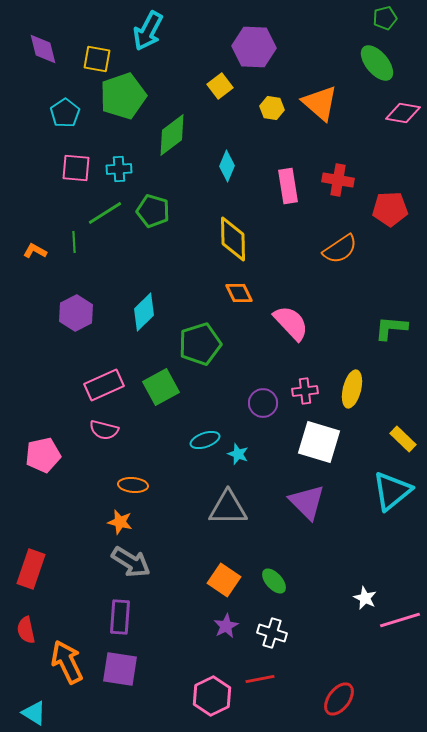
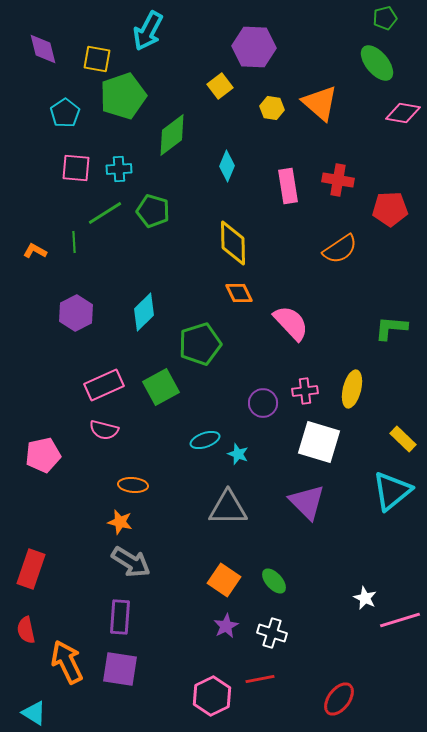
yellow diamond at (233, 239): moved 4 px down
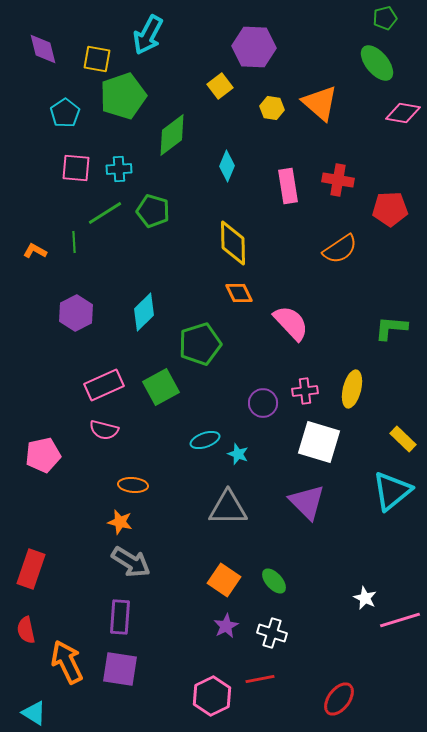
cyan arrow at (148, 31): moved 4 px down
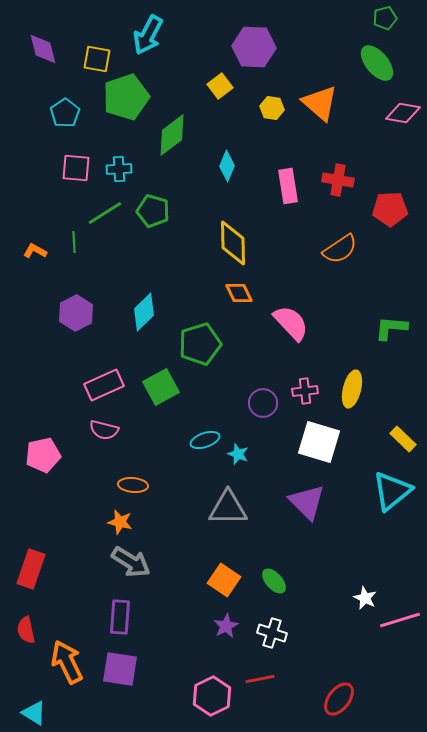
green pentagon at (123, 96): moved 3 px right, 1 px down
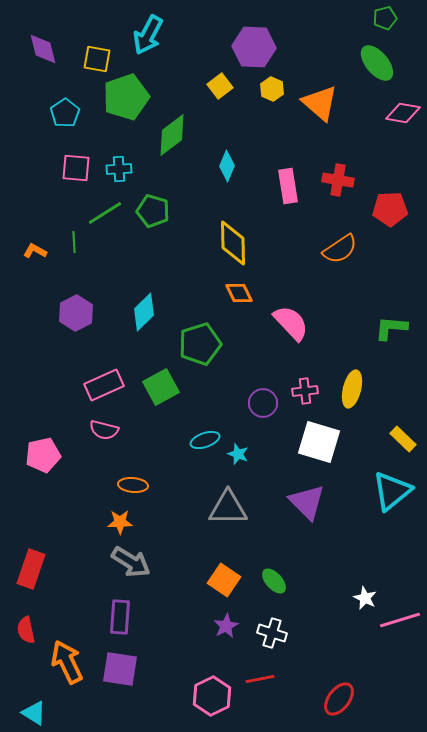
yellow hexagon at (272, 108): moved 19 px up; rotated 15 degrees clockwise
orange star at (120, 522): rotated 15 degrees counterclockwise
